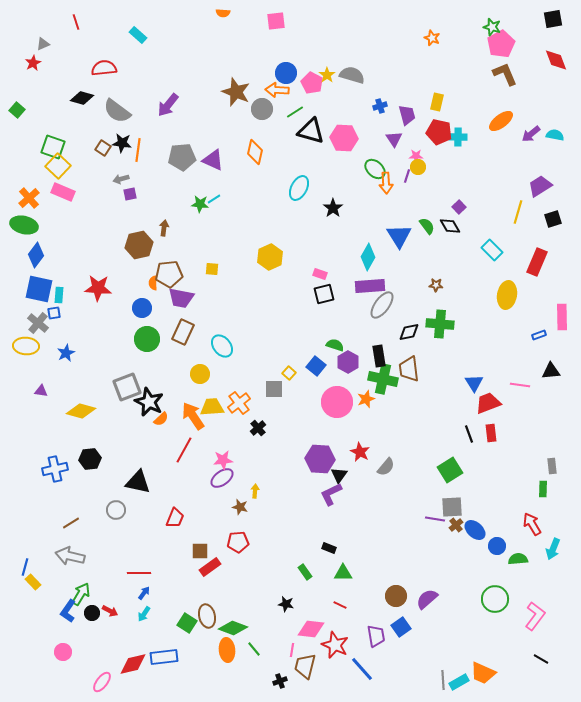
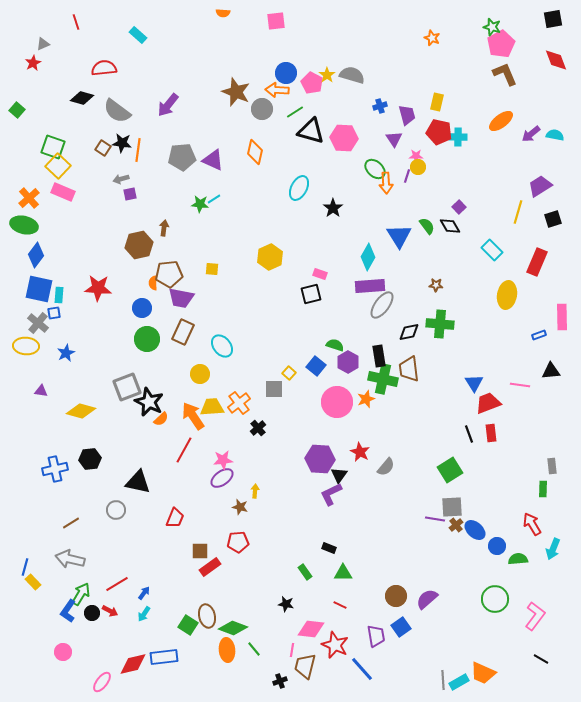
black square at (324, 294): moved 13 px left
gray arrow at (70, 556): moved 3 px down
red line at (139, 573): moved 22 px left, 11 px down; rotated 30 degrees counterclockwise
green square at (187, 623): moved 1 px right, 2 px down
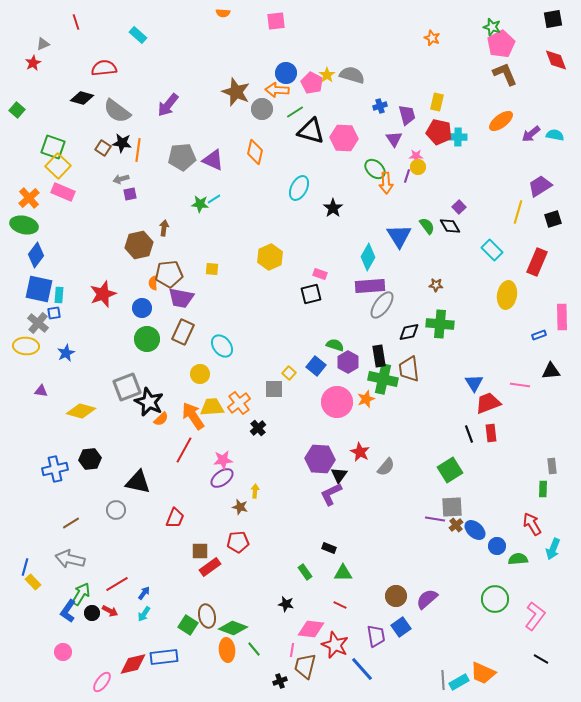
red star at (98, 288): moved 5 px right, 6 px down; rotated 24 degrees counterclockwise
